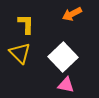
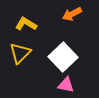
yellow L-shape: rotated 60 degrees counterclockwise
yellow triangle: rotated 30 degrees clockwise
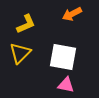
yellow L-shape: rotated 125 degrees clockwise
white square: rotated 36 degrees counterclockwise
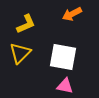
pink triangle: moved 1 px left, 1 px down
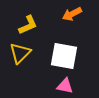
yellow L-shape: moved 2 px right, 1 px down
white square: moved 1 px right, 1 px up
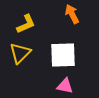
orange arrow: rotated 90 degrees clockwise
yellow L-shape: moved 2 px left, 1 px up
white square: moved 1 px left, 1 px up; rotated 12 degrees counterclockwise
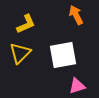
orange arrow: moved 4 px right, 1 px down
white square: rotated 8 degrees counterclockwise
pink triangle: moved 12 px right; rotated 30 degrees counterclockwise
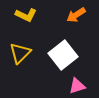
orange arrow: rotated 96 degrees counterclockwise
yellow L-shape: moved 9 px up; rotated 50 degrees clockwise
white square: rotated 28 degrees counterclockwise
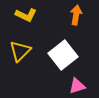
orange arrow: rotated 132 degrees clockwise
yellow triangle: moved 2 px up
